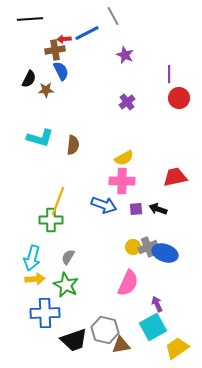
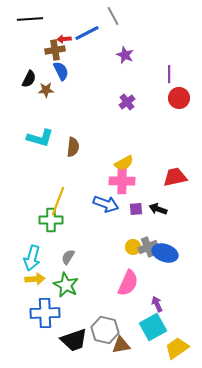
brown semicircle: moved 2 px down
yellow semicircle: moved 5 px down
blue arrow: moved 2 px right, 1 px up
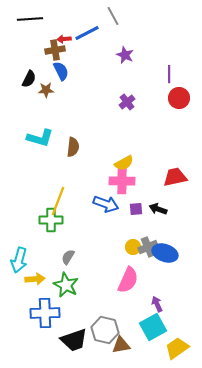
cyan arrow: moved 13 px left, 2 px down
pink semicircle: moved 3 px up
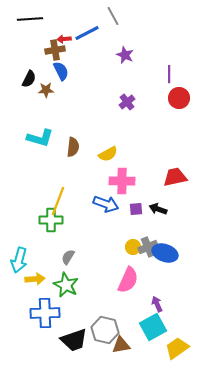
yellow semicircle: moved 16 px left, 9 px up
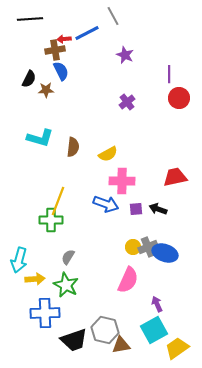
cyan square: moved 1 px right, 3 px down
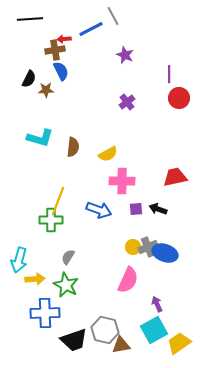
blue line: moved 4 px right, 4 px up
blue arrow: moved 7 px left, 6 px down
yellow trapezoid: moved 2 px right, 5 px up
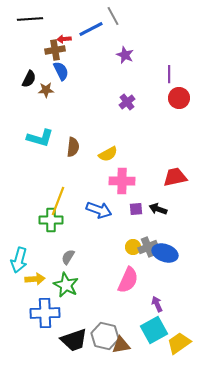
gray hexagon: moved 6 px down
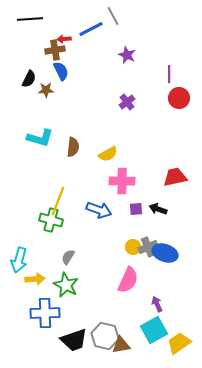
purple star: moved 2 px right
green cross: rotated 15 degrees clockwise
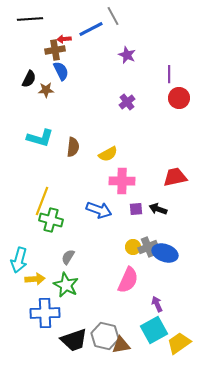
yellow line: moved 16 px left
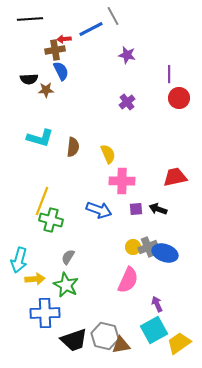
purple star: rotated 12 degrees counterclockwise
black semicircle: rotated 60 degrees clockwise
yellow semicircle: rotated 84 degrees counterclockwise
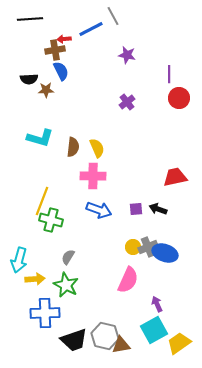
yellow semicircle: moved 11 px left, 6 px up
pink cross: moved 29 px left, 5 px up
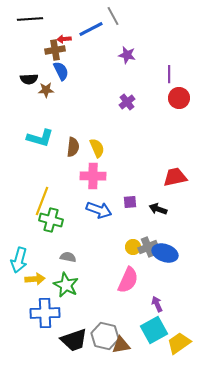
purple square: moved 6 px left, 7 px up
gray semicircle: rotated 70 degrees clockwise
